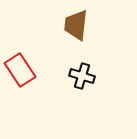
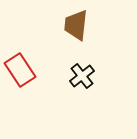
black cross: rotated 35 degrees clockwise
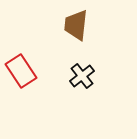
red rectangle: moved 1 px right, 1 px down
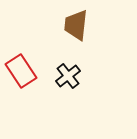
black cross: moved 14 px left
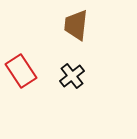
black cross: moved 4 px right
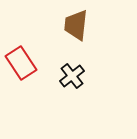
red rectangle: moved 8 px up
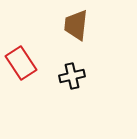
black cross: rotated 25 degrees clockwise
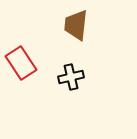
black cross: moved 1 px left, 1 px down
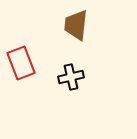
red rectangle: rotated 12 degrees clockwise
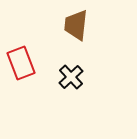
black cross: rotated 30 degrees counterclockwise
